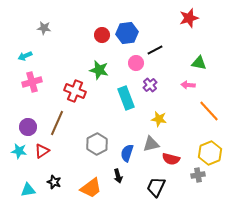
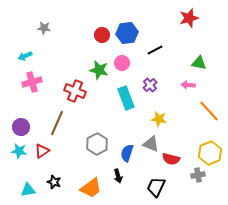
pink circle: moved 14 px left
purple circle: moved 7 px left
gray triangle: rotated 36 degrees clockwise
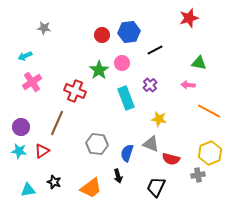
blue hexagon: moved 2 px right, 1 px up
green star: rotated 24 degrees clockwise
pink cross: rotated 18 degrees counterclockwise
orange line: rotated 20 degrees counterclockwise
gray hexagon: rotated 25 degrees counterclockwise
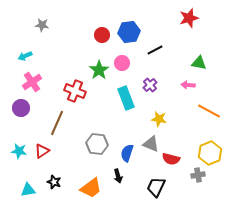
gray star: moved 2 px left, 3 px up
purple circle: moved 19 px up
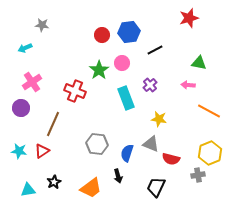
cyan arrow: moved 8 px up
brown line: moved 4 px left, 1 px down
black star: rotated 24 degrees clockwise
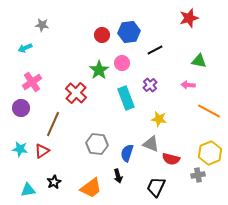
green triangle: moved 2 px up
red cross: moved 1 px right, 2 px down; rotated 20 degrees clockwise
cyan star: moved 1 px right, 2 px up
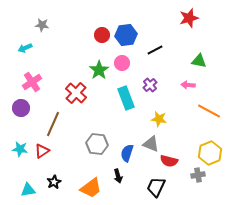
blue hexagon: moved 3 px left, 3 px down
red semicircle: moved 2 px left, 2 px down
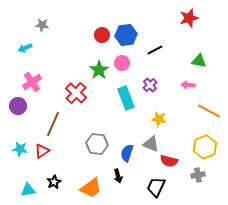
purple circle: moved 3 px left, 2 px up
yellow hexagon: moved 5 px left, 6 px up
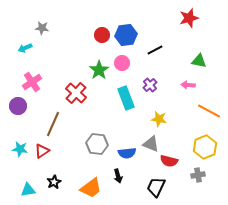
gray star: moved 3 px down
blue semicircle: rotated 114 degrees counterclockwise
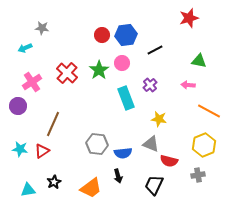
red cross: moved 9 px left, 20 px up
yellow hexagon: moved 1 px left, 2 px up
blue semicircle: moved 4 px left
black trapezoid: moved 2 px left, 2 px up
